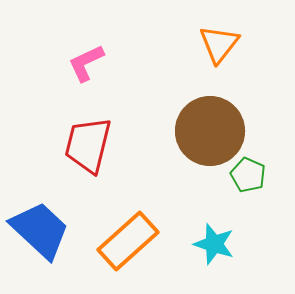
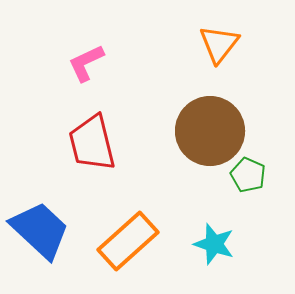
red trapezoid: moved 4 px right, 2 px up; rotated 28 degrees counterclockwise
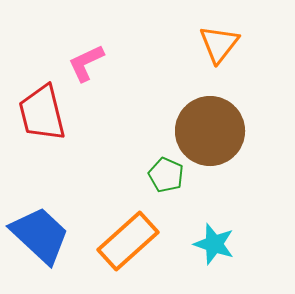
red trapezoid: moved 50 px left, 30 px up
green pentagon: moved 82 px left
blue trapezoid: moved 5 px down
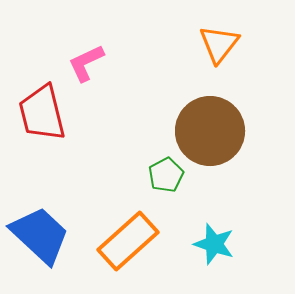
green pentagon: rotated 20 degrees clockwise
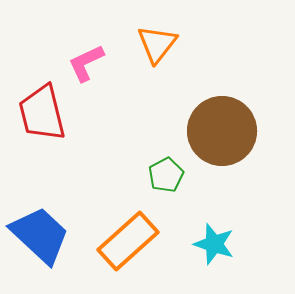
orange triangle: moved 62 px left
brown circle: moved 12 px right
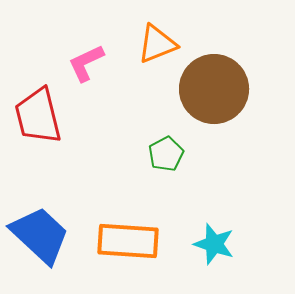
orange triangle: rotated 30 degrees clockwise
red trapezoid: moved 4 px left, 3 px down
brown circle: moved 8 px left, 42 px up
green pentagon: moved 21 px up
orange rectangle: rotated 46 degrees clockwise
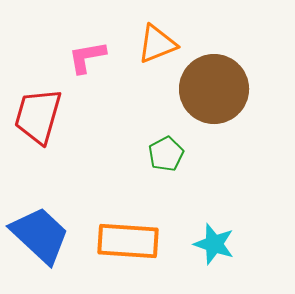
pink L-shape: moved 1 px right, 6 px up; rotated 15 degrees clockwise
red trapezoid: rotated 30 degrees clockwise
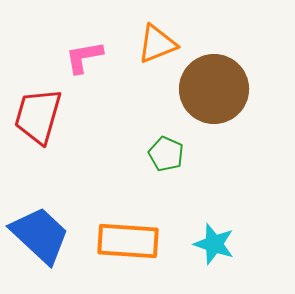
pink L-shape: moved 3 px left
green pentagon: rotated 20 degrees counterclockwise
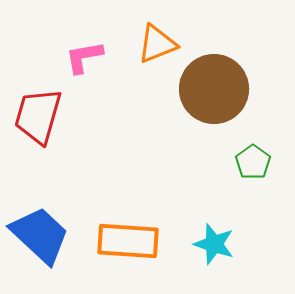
green pentagon: moved 87 px right, 8 px down; rotated 12 degrees clockwise
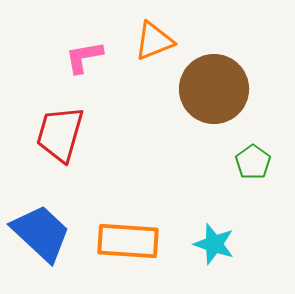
orange triangle: moved 3 px left, 3 px up
red trapezoid: moved 22 px right, 18 px down
blue trapezoid: moved 1 px right, 2 px up
